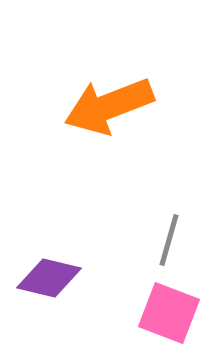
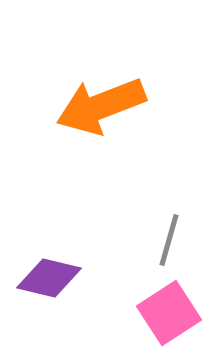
orange arrow: moved 8 px left
pink square: rotated 36 degrees clockwise
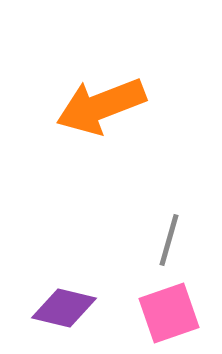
purple diamond: moved 15 px right, 30 px down
pink square: rotated 14 degrees clockwise
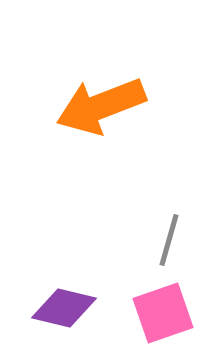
pink square: moved 6 px left
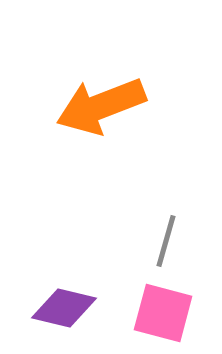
gray line: moved 3 px left, 1 px down
pink square: rotated 34 degrees clockwise
